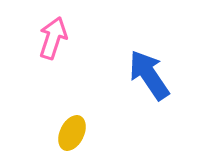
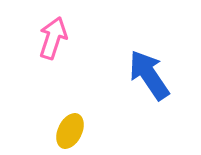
yellow ellipse: moved 2 px left, 2 px up
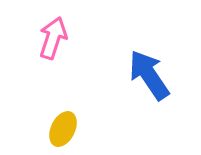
yellow ellipse: moved 7 px left, 2 px up
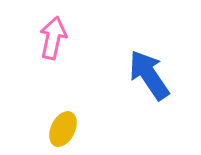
pink arrow: rotated 6 degrees counterclockwise
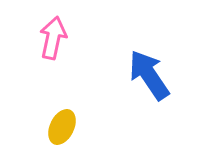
yellow ellipse: moved 1 px left, 2 px up
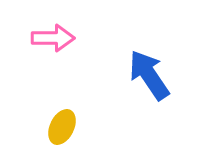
pink arrow: rotated 78 degrees clockwise
